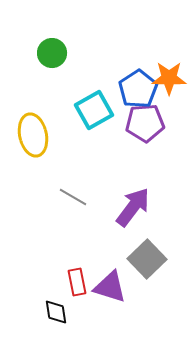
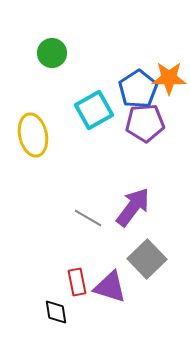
gray line: moved 15 px right, 21 px down
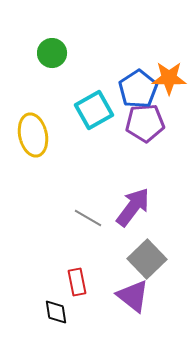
purple triangle: moved 23 px right, 9 px down; rotated 21 degrees clockwise
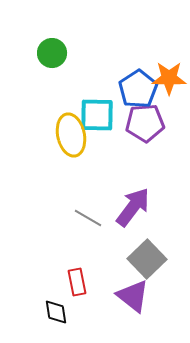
cyan square: moved 3 px right, 5 px down; rotated 30 degrees clockwise
yellow ellipse: moved 38 px right
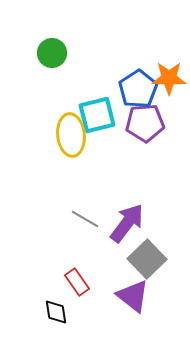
cyan square: rotated 15 degrees counterclockwise
yellow ellipse: rotated 6 degrees clockwise
purple arrow: moved 6 px left, 16 px down
gray line: moved 3 px left, 1 px down
red rectangle: rotated 24 degrees counterclockwise
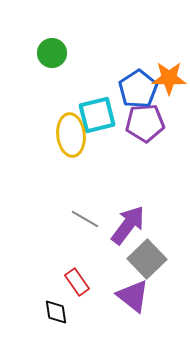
purple arrow: moved 1 px right, 2 px down
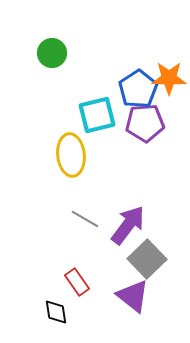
yellow ellipse: moved 20 px down
